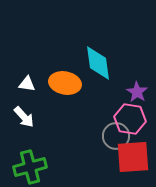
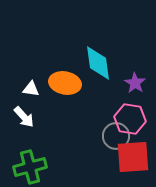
white triangle: moved 4 px right, 5 px down
purple star: moved 2 px left, 9 px up
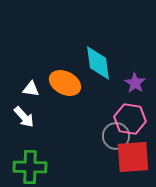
orange ellipse: rotated 16 degrees clockwise
green cross: rotated 16 degrees clockwise
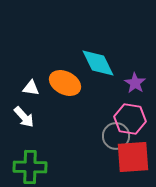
cyan diamond: rotated 18 degrees counterclockwise
white triangle: moved 1 px up
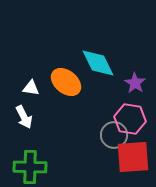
orange ellipse: moved 1 px right, 1 px up; rotated 12 degrees clockwise
white arrow: rotated 15 degrees clockwise
gray circle: moved 2 px left, 1 px up
